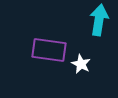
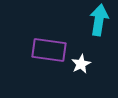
white star: rotated 18 degrees clockwise
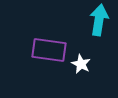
white star: rotated 18 degrees counterclockwise
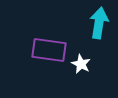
cyan arrow: moved 3 px down
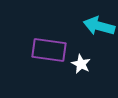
cyan arrow: moved 3 px down; rotated 84 degrees counterclockwise
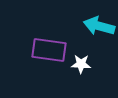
white star: rotated 24 degrees counterclockwise
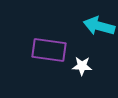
white star: moved 1 px right, 2 px down
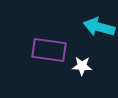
cyan arrow: moved 1 px down
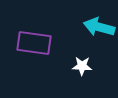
purple rectangle: moved 15 px left, 7 px up
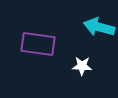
purple rectangle: moved 4 px right, 1 px down
